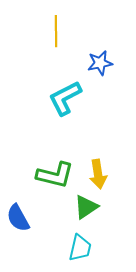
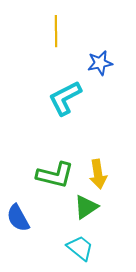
cyan trapezoid: rotated 64 degrees counterclockwise
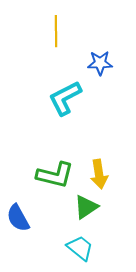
blue star: rotated 10 degrees clockwise
yellow arrow: moved 1 px right
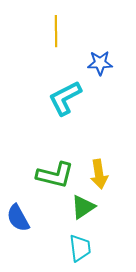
green triangle: moved 3 px left
cyan trapezoid: rotated 44 degrees clockwise
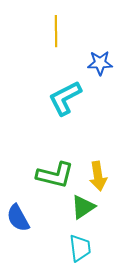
yellow arrow: moved 1 px left, 2 px down
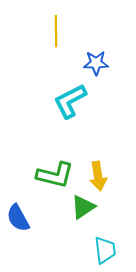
blue star: moved 4 px left
cyan L-shape: moved 5 px right, 3 px down
cyan trapezoid: moved 25 px right, 2 px down
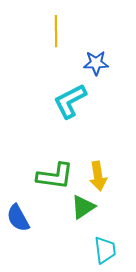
green L-shape: moved 1 px down; rotated 6 degrees counterclockwise
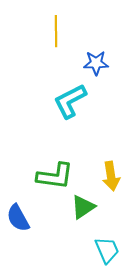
yellow arrow: moved 13 px right
cyan trapezoid: moved 2 px right; rotated 16 degrees counterclockwise
